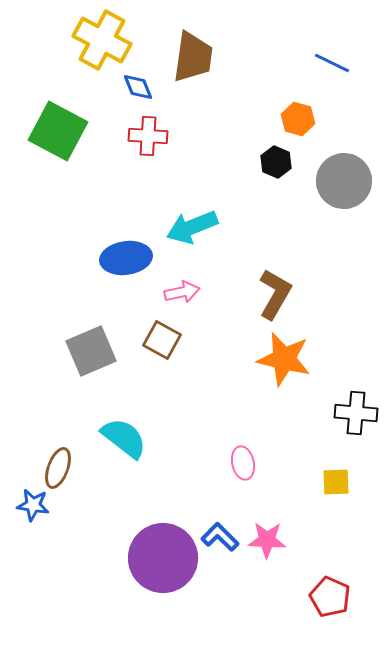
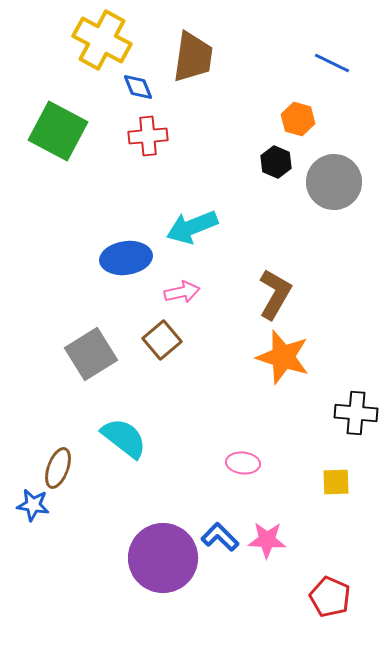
red cross: rotated 9 degrees counterclockwise
gray circle: moved 10 px left, 1 px down
brown square: rotated 21 degrees clockwise
gray square: moved 3 px down; rotated 9 degrees counterclockwise
orange star: moved 1 px left, 2 px up; rotated 4 degrees clockwise
pink ellipse: rotated 72 degrees counterclockwise
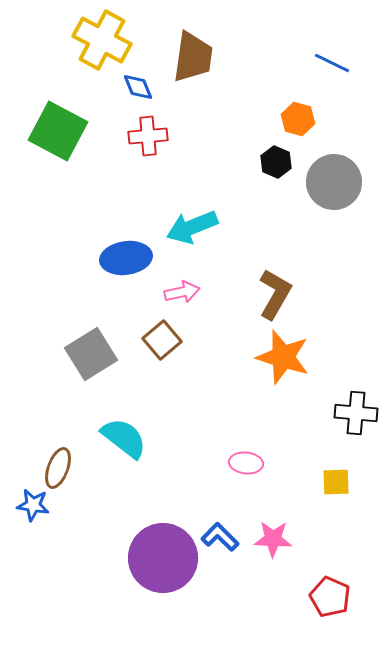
pink ellipse: moved 3 px right
pink star: moved 6 px right, 1 px up
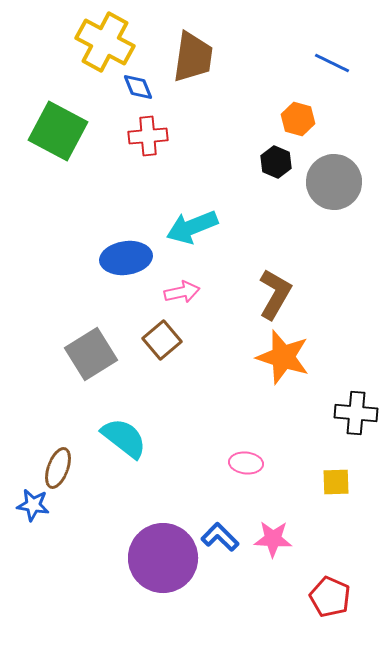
yellow cross: moved 3 px right, 2 px down
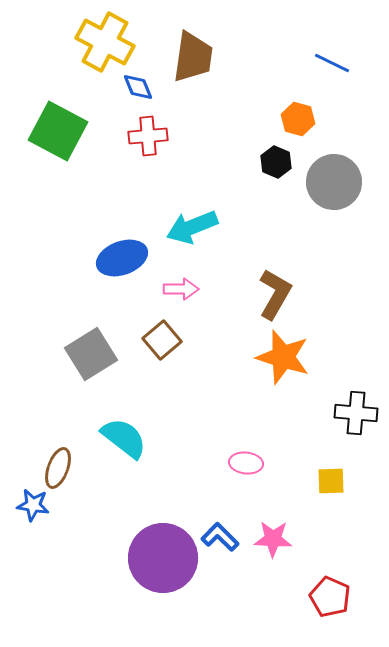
blue ellipse: moved 4 px left; rotated 12 degrees counterclockwise
pink arrow: moved 1 px left, 3 px up; rotated 12 degrees clockwise
yellow square: moved 5 px left, 1 px up
